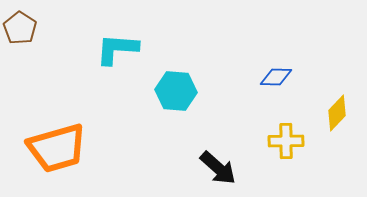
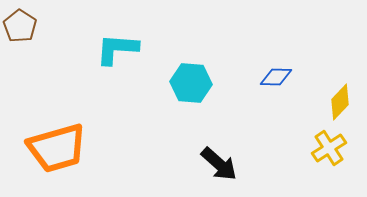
brown pentagon: moved 2 px up
cyan hexagon: moved 15 px right, 8 px up
yellow diamond: moved 3 px right, 11 px up
yellow cross: moved 43 px right, 7 px down; rotated 32 degrees counterclockwise
black arrow: moved 1 px right, 4 px up
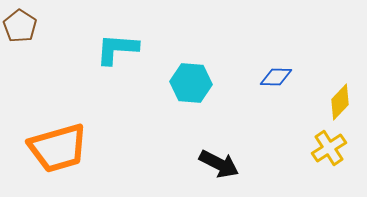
orange trapezoid: moved 1 px right
black arrow: rotated 15 degrees counterclockwise
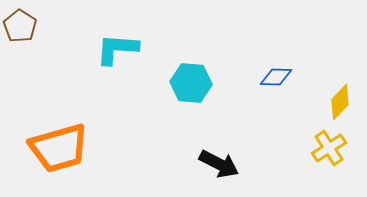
orange trapezoid: moved 1 px right
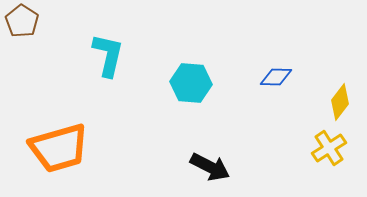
brown pentagon: moved 2 px right, 5 px up
cyan L-shape: moved 9 px left, 6 px down; rotated 99 degrees clockwise
yellow diamond: rotated 6 degrees counterclockwise
black arrow: moved 9 px left, 3 px down
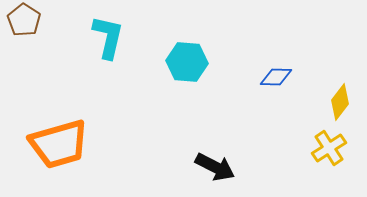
brown pentagon: moved 2 px right, 1 px up
cyan L-shape: moved 18 px up
cyan hexagon: moved 4 px left, 21 px up
orange trapezoid: moved 4 px up
black arrow: moved 5 px right
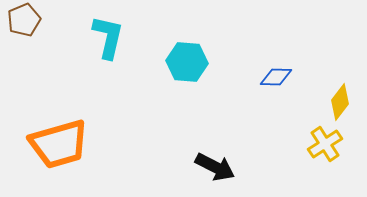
brown pentagon: rotated 16 degrees clockwise
yellow cross: moved 4 px left, 4 px up
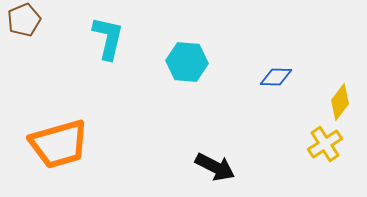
cyan L-shape: moved 1 px down
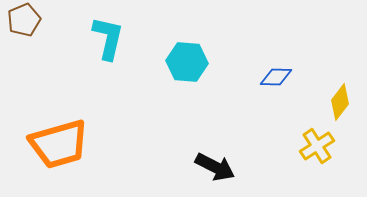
yellow cross: moved 8 px left, 2 px down
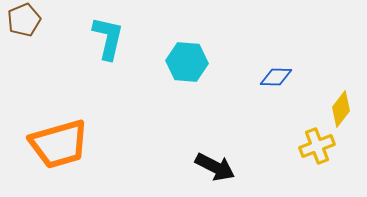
yellow diamond: moved 1 px right, 7 px down
yellow cross: rotated 12 degrees clockwise
